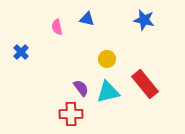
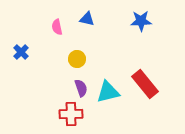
blue star: moved 3 px left, 1 px down; rotated 15 degrees counterclockwise
yellow circle: moved 30 px left
purple semicircle: rotated 18 degrees clockwise
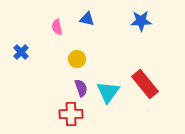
cyan triangle: rotated 40 degrees counterclockwise
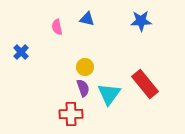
yellow circle: moved 8 px right, 8 px down
purple semicircle: moved 2 px right
cyan triangle: moved 1 px right, 2 px down
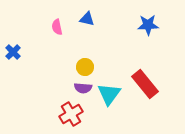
blue star: moved 7 px right, 4 px down
blue cross: moved 8 px left
purple semicircle: rotated 114 degrees clockwise
red cross: rotated 30 degrees counterclockwise
